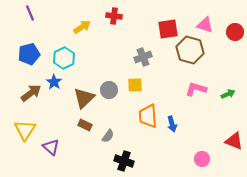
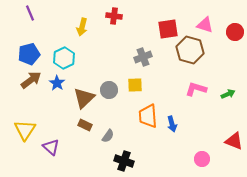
yellow arrow: rotated 138 degrees clockwise
blue star: moved 3 px right, 1 px down
brown arrow: moved 13 px up
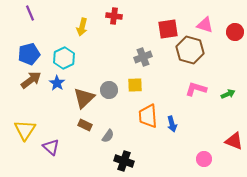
pink circle: moved 2 px right
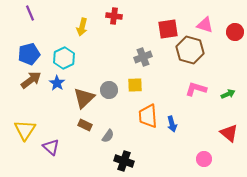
red triangle: moved 5 px left, 8 px up; rotated 18 degrees clockwise
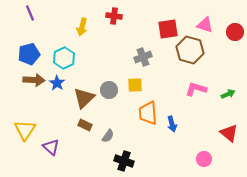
brown arrow: moved 3 px right; rotated 40 degrees clockwise
orange trapezoid: moved 3 px up
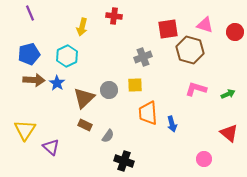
cyan hexagon: moved 3 px right, 2 px up
